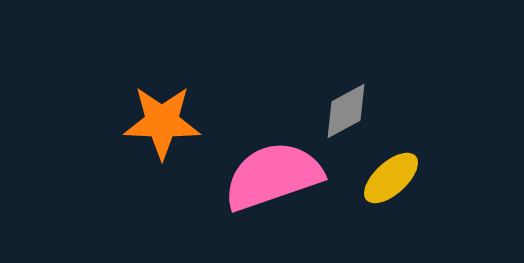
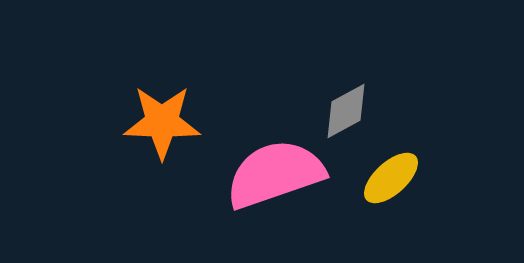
pink semicircle: moved 2 px right, 2 px up
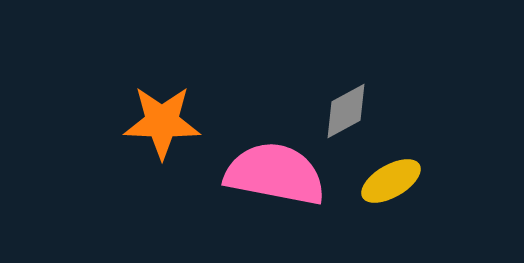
pink semicircle: rotated 30 degrees clockwise
yellow ellipse: moved 3 px down; rotated 12 degrees clockwise
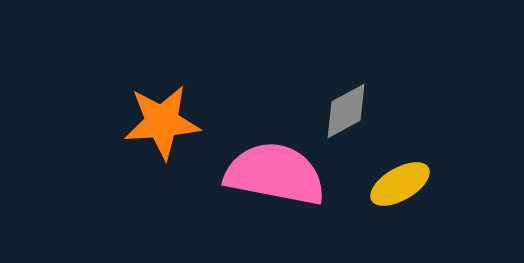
orange star: rotated 6 degrees counterclockwise
yellow ellipse: moved 9 px right, 3 px down
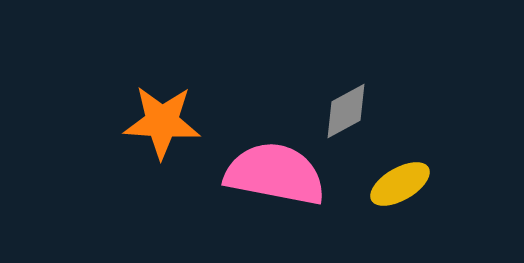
orange star: rotated 8 degrees clockwise
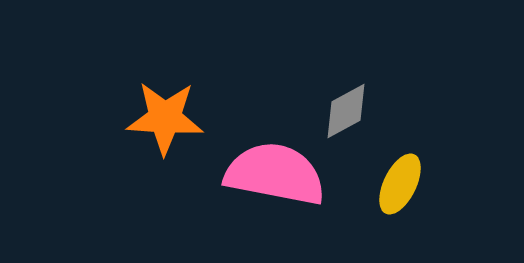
orange star: moved 3 px right, 4 px up
yellow ellipse: rotated 34 degrees counterclockwise
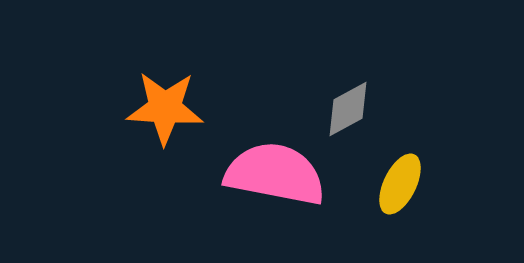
gray diamond: moved 2 px right, 2 px up
orange star: moved 10 px up
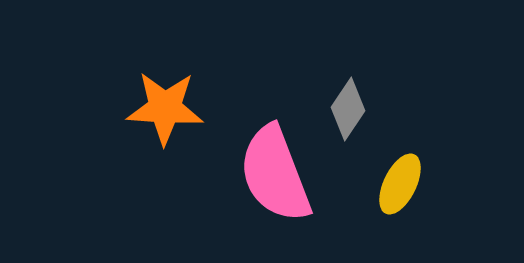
gray diamond: rotated 28 degrees counterclockwise
pink semicircle: rotated 122 degrees counterclockwise
